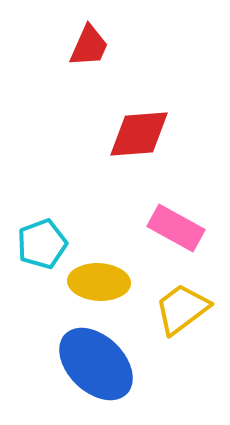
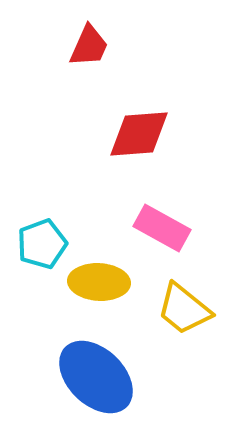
pink rectangle: moved 14 px left
yellow trapezoid: moved 2 px right; rotated 104 degrees counterclockwise
blue ellipse: moved 13 px down
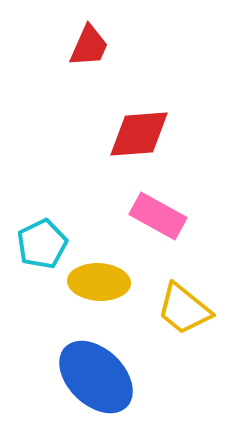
pink rectangle: moved 4 px left, 12 px up
cyan pentagon: rotated 6 degrees counterclockwise
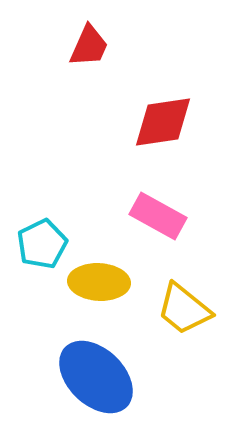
red diamond: moved 24 px right, 12 px up; rotated 4 degrees counterclockwise
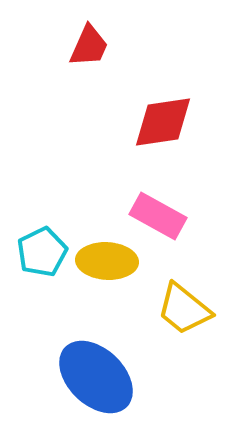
cyan pentagon: moved 8 px down
yellow ellipse: moved 8 px right, 21 px up
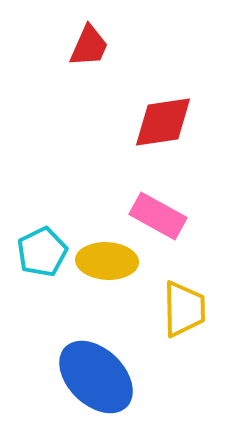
yellow trapezoid: rotated 130 degrees counterclockwise
